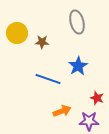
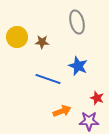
yellow circle: moved 4 px down
blue star: rotated 18 degrees counterclockwise
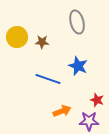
red star: moved 2 px down
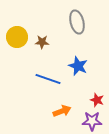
purple star: moved 3 px right
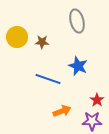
gray ellipse: moved 1 px up
red star: rotated 16 degrees clockwise
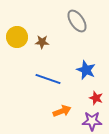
gray ellipse: rotated 20 degrees counterclockwise
blue star: moved 8 px right, 4 px down
red star: moved 1 px left, 2 px up; rotated 16 degrees counterclockwise
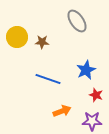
blue star: rotated 24 degrees clockwise
red star: moved 3 px up
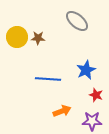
gray ellipse: rotated 15 degrees counterclockwise
brown star: moved 4 px left, 4 px up
blue line: rotated 15 degrees counterclockwise
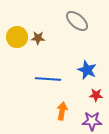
blue star: moved 1 px right; rotated 24 degrees counterclockwise
red star: rotated 16 degrees counterclockwise
orange arrow: rotated 60 degrees counterclockwise
